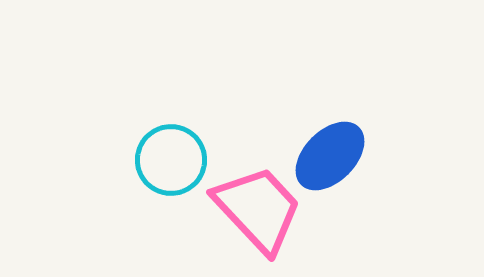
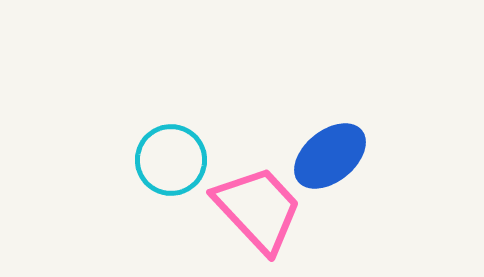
blue ellipse: rotated 6 degrees clockwise
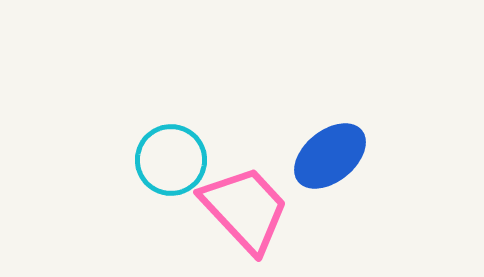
pink trapezoid: moved 13 px left
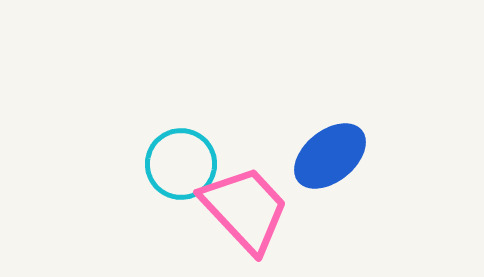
cyan circle: moved 10 px right, 4 px down
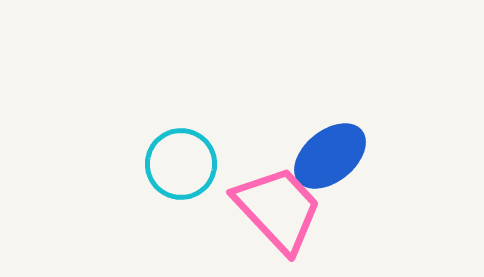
pink trapezoid: moved 33 px right
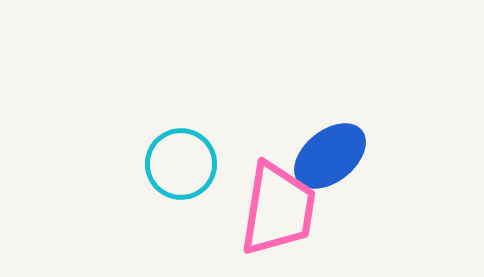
pink trapezoid: rotated 52 degrees clockwise
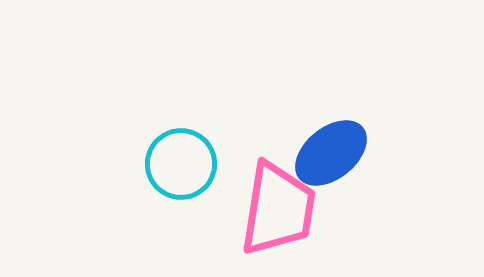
blue ellipse: moved 1 px right, 3 px up
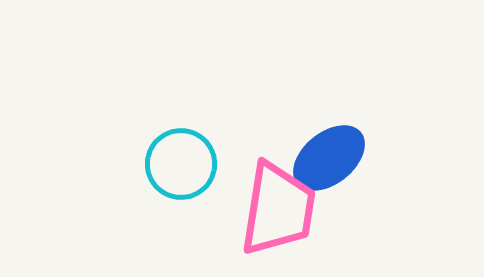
blue ellipse: moved 2 px left, 5 px down
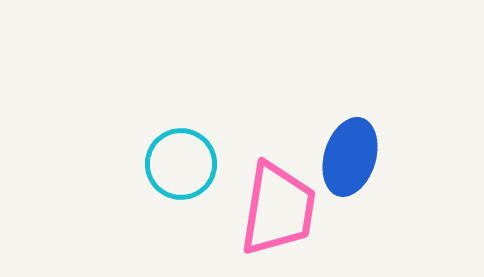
blue ellipse: moved 21 px right, 1 px up; rotated 34 degrees counterclockwise
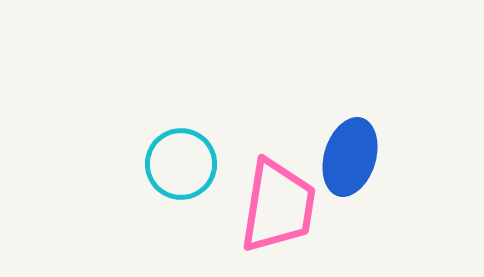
pink trapezoid: moved 3 px up
